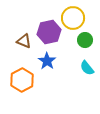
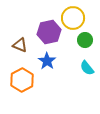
brown triangle: moved 4 px left, 4 px down
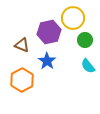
brown triangle: moved 2 px right
cyan semicircle: moved 1 px right, 2 px up
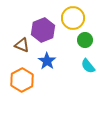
purple hexagon: moved 6 px left, 2 px up; rotated 10 degrees counterclockwise
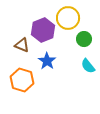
yellow circle: moved 5 px left
green circle: moved 1 px left, 1 px up
orange hexagon: rotated 15 degrees counterclockwise
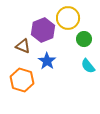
brown triangle: moved 1 px right, 1 px down
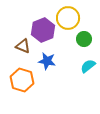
blue star: rotated 24 degrees counterclockwise
cyan semicircle: rotated 91 degrees clockwise
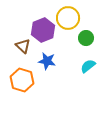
green circle: moved 2 px right, 1 px up
brown triangle: rotated 21 degrees clockwise
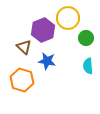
brown triangle: moved 1 px right, 1 px down
cyan semicircle: rotated 56 degrees counterclockwise
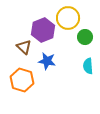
green circle: moved 1 px left, 1 px up
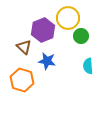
green circle: moved 4 px left, 1 px up
